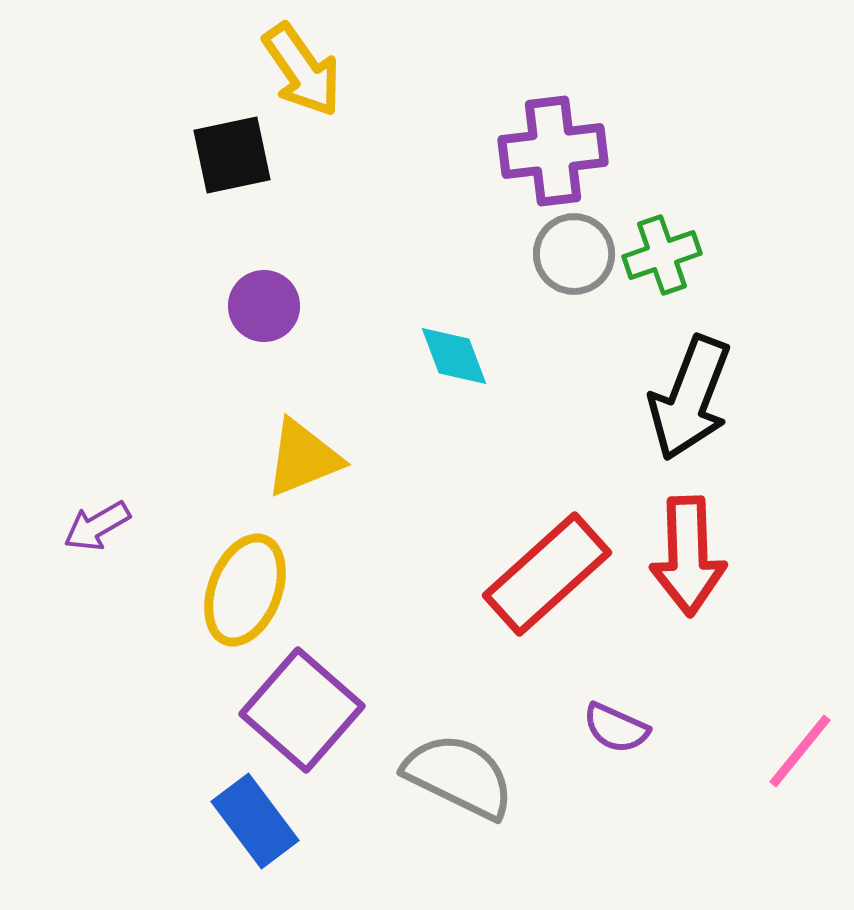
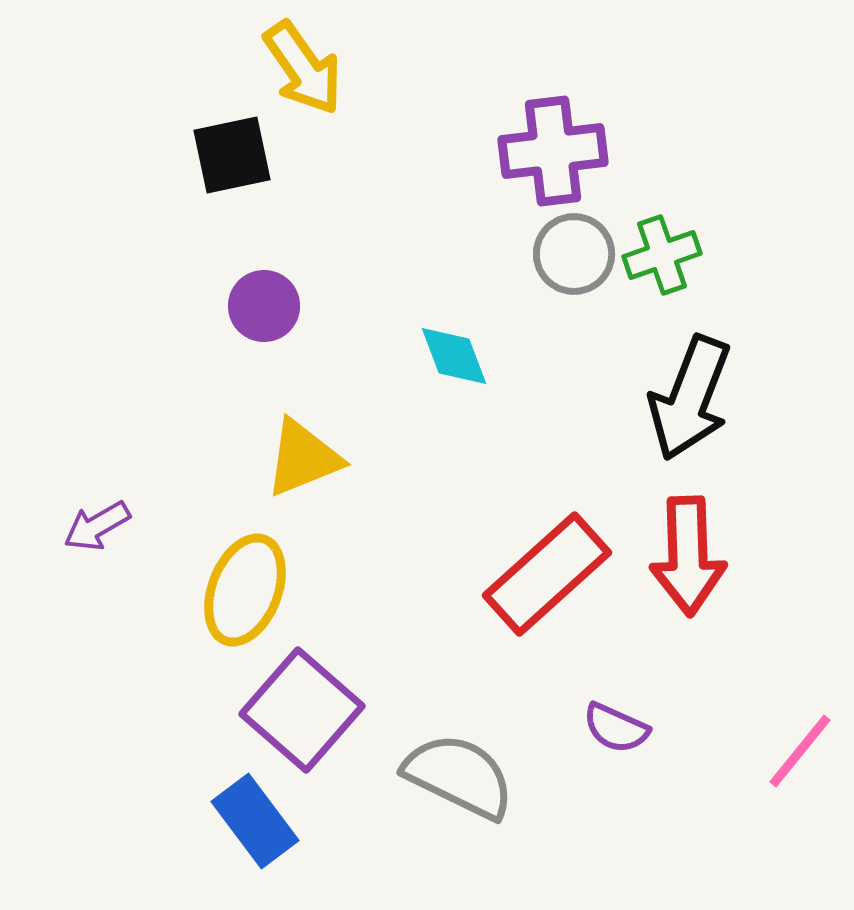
yellow arrow: moved 1 px right, 2 px up
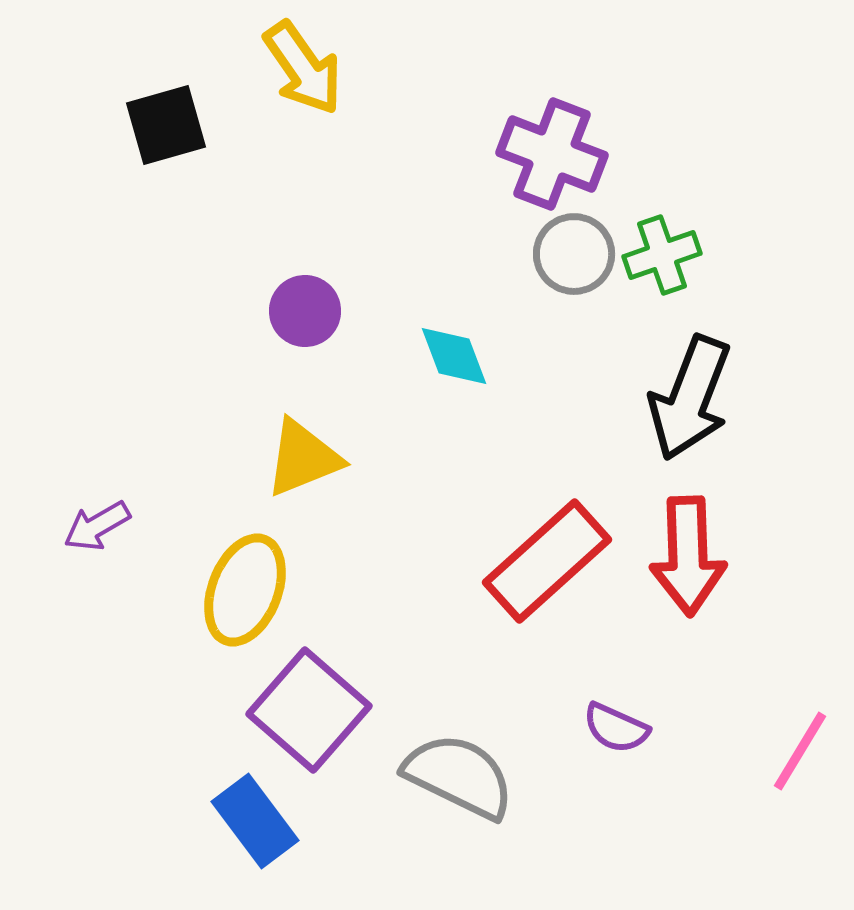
purple cross: moved 1 px left, 3 px down; rotated 28 degrees clockwise
black square: moved 66 px left, 30 px up; rotated 4 degrees counterclockwise
purple circle: moved 41 px right, 5 px down
red rectangle: moved 13 px up
purple square: moved 7 px right
pink line: rotated 8 degrees counterclockwise
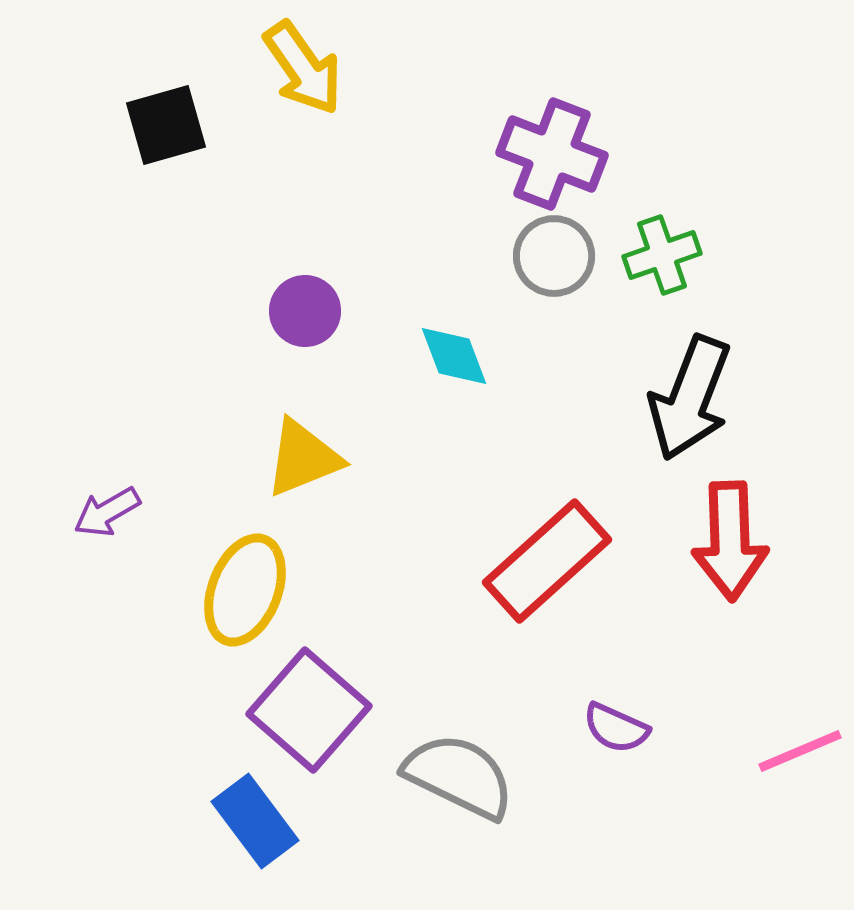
gray circle: moved 20 px left, 2 px down
purple arrow: moved 10 px right, 14 px up
red arrow: moved 42 px right, 15 px up
pink line: rotated 36 degrees clockwise
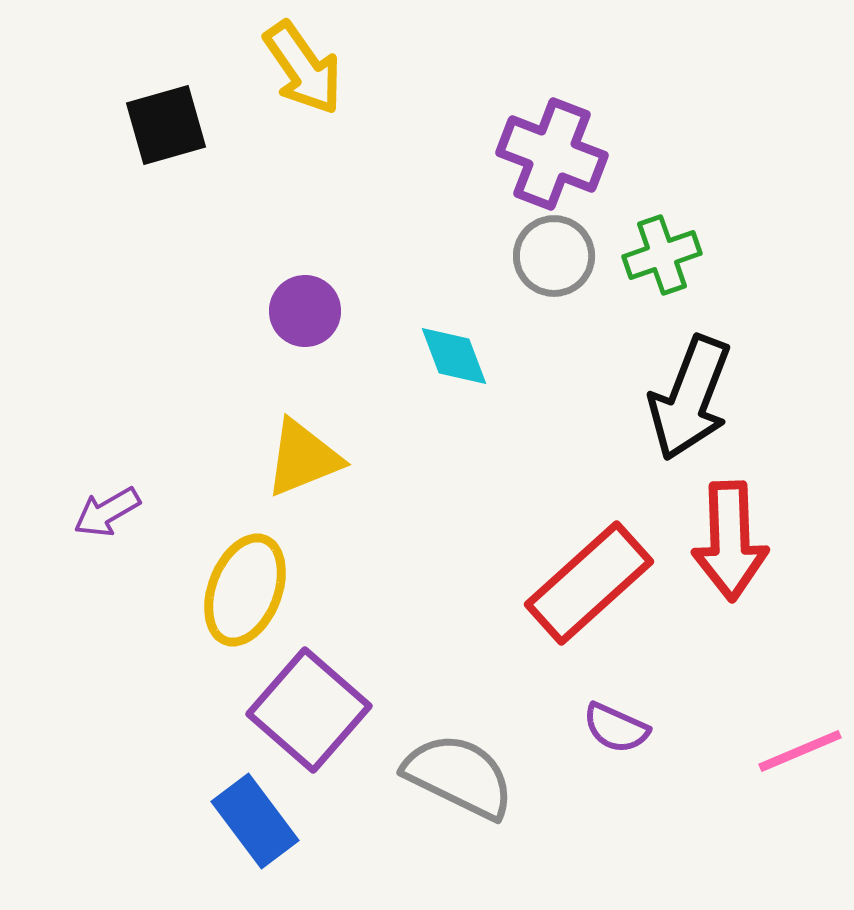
red rectangle: moved 42 px right, 22 px down
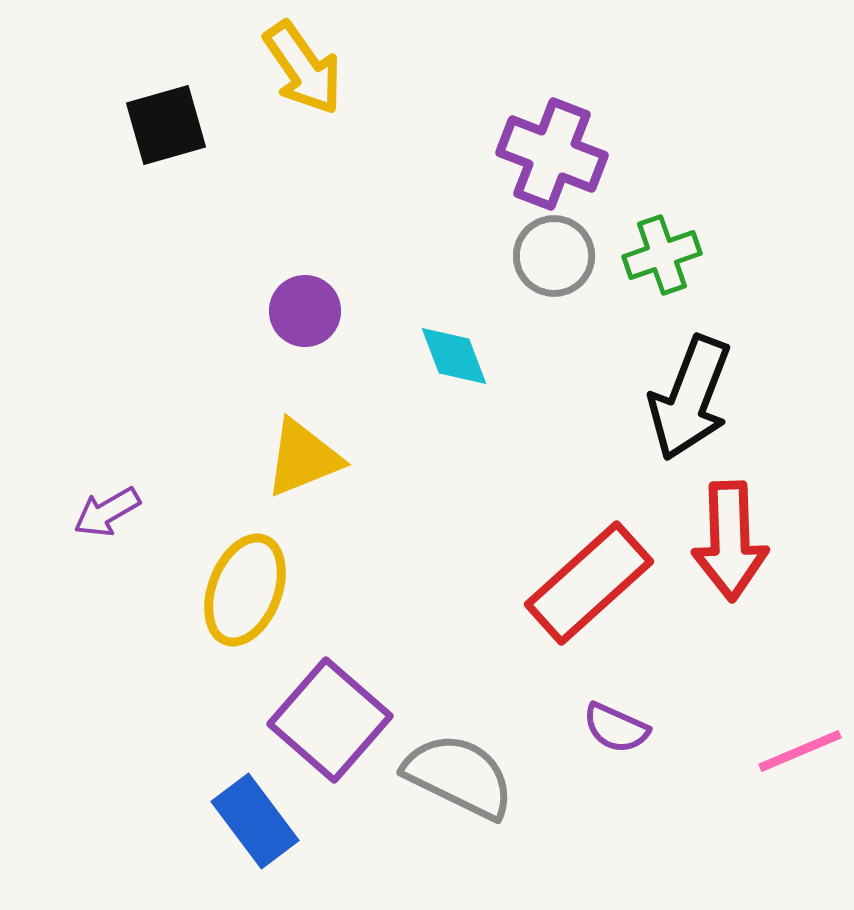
purple square: moved 21 px right, 10 px down
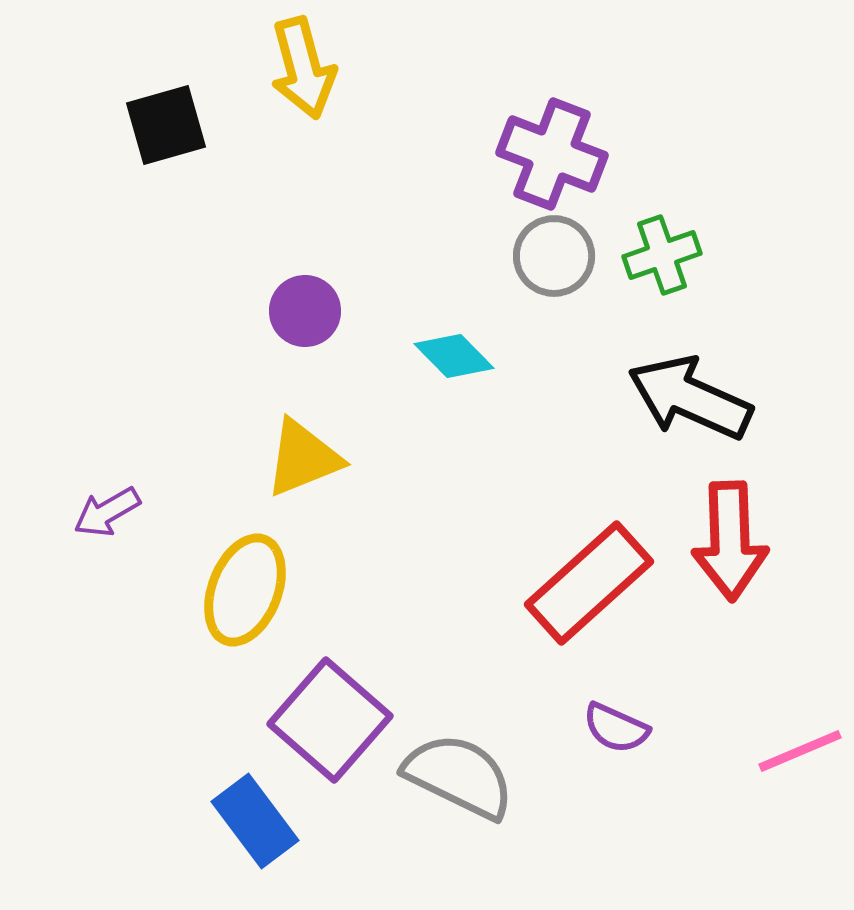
yellow arrow: rotated 20 degrees clockwise
cyan diamond: rotated 24 degrees counterclockwise
black arrow: rotated 93 degrees clockwise
